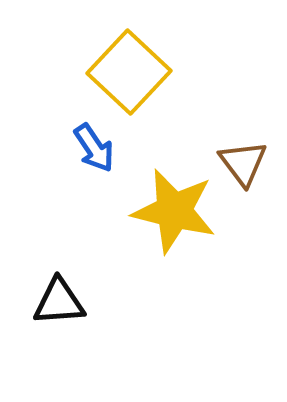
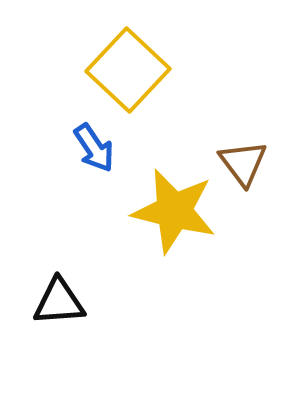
yellow square: moved 1 px left, 2 px up
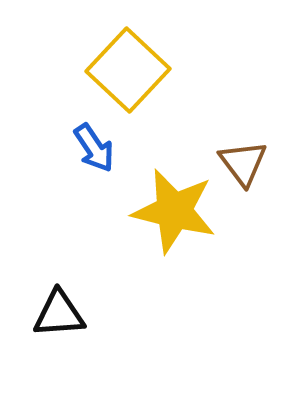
black triangle: moved 12 px down
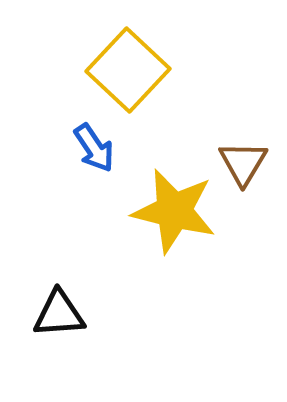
brown triangle: rotated 8 degrees clockwise
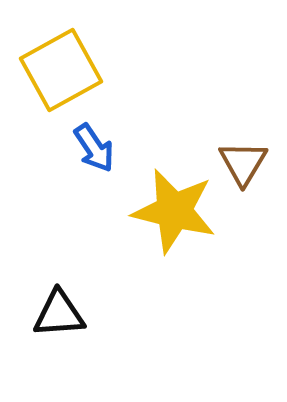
yellow square: moved 67 px left; rotated 18 degrees clockwise
